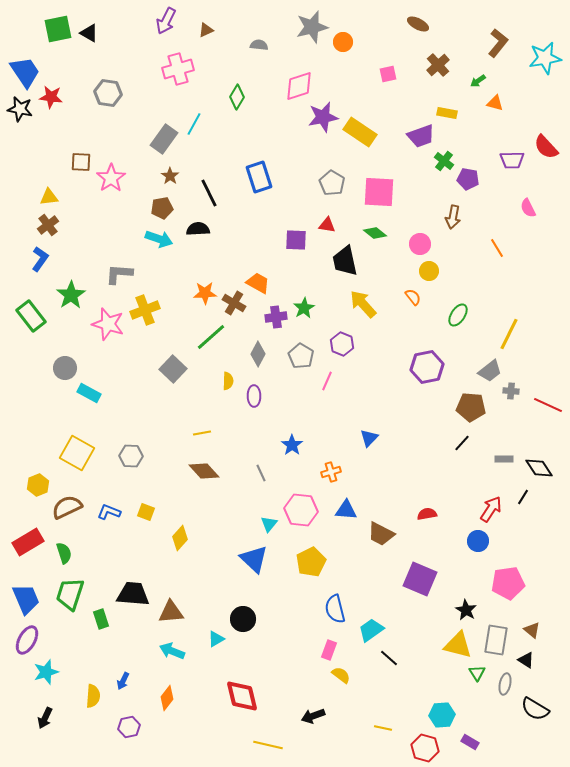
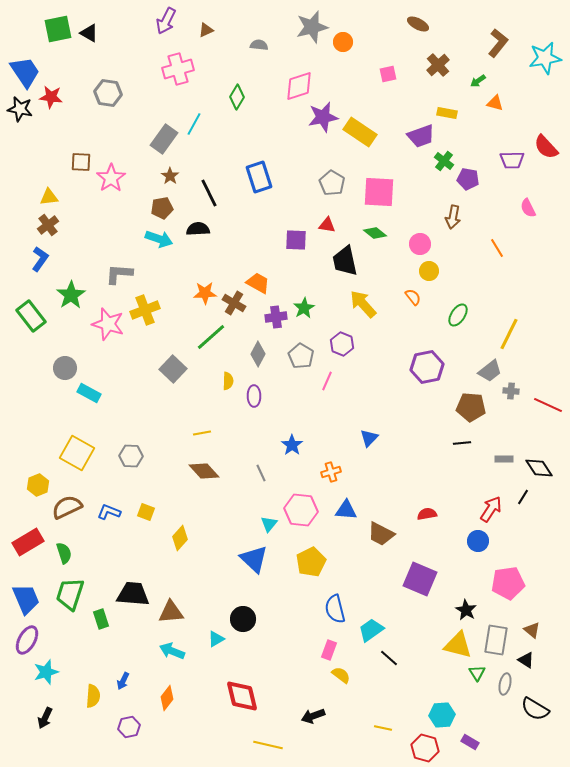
black line at (462, 443): rotated 42 degrees clockwise
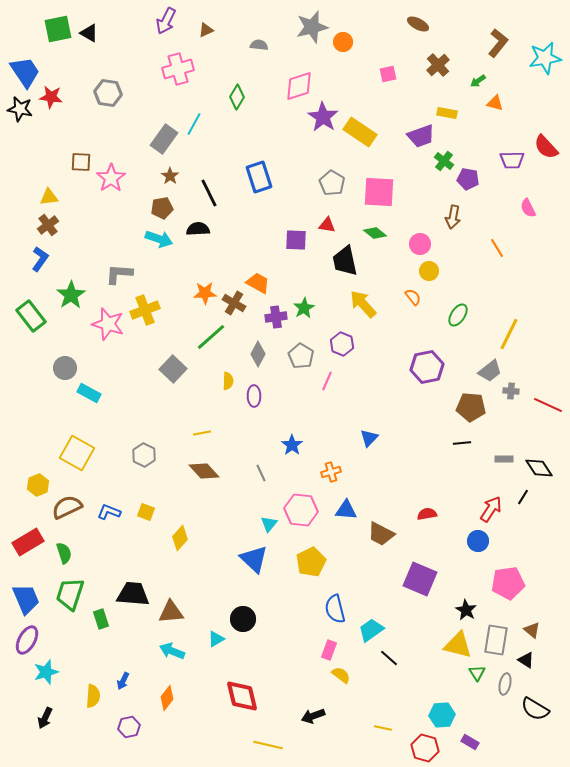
purple star at (323, 117): rotated 28 degrees counterclockwise
gray hexagon at (131, 456): moved 13 px right, 1 px up; rotated 25 degrees clockwise
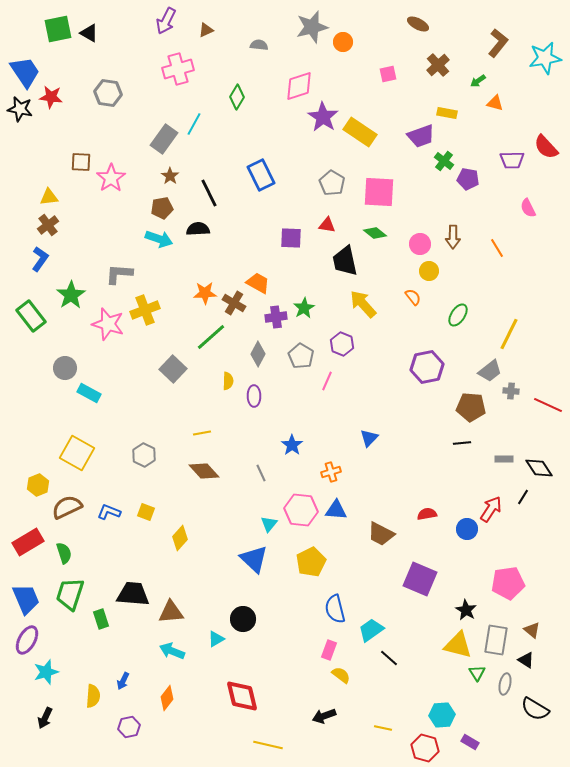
blue rectangle at (259, 177): moved 2 px right, 2 px up; rotated 8 degrees counterclockwise
brown arrow at (453, 217): moved 20 px down; rotated 10 degrees counterclockwise
purple square at (296, 240): moved 5 px left, 2 px up
blue triangle at (346, 510): moved 10 px left
blue circle at (478, 541): moved 11 px left, 12 px up
black arrow at (313, 716): moved 11 px right
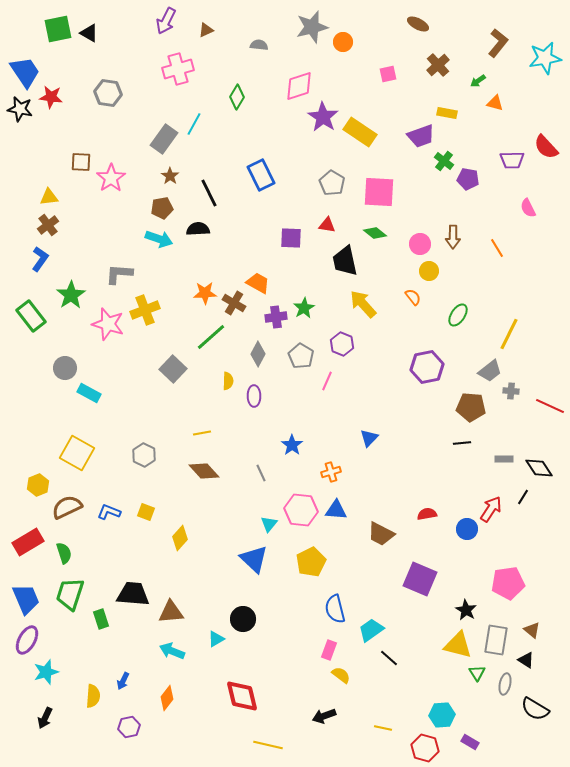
red line at (548, 405): moved 2 px right, 1 px down
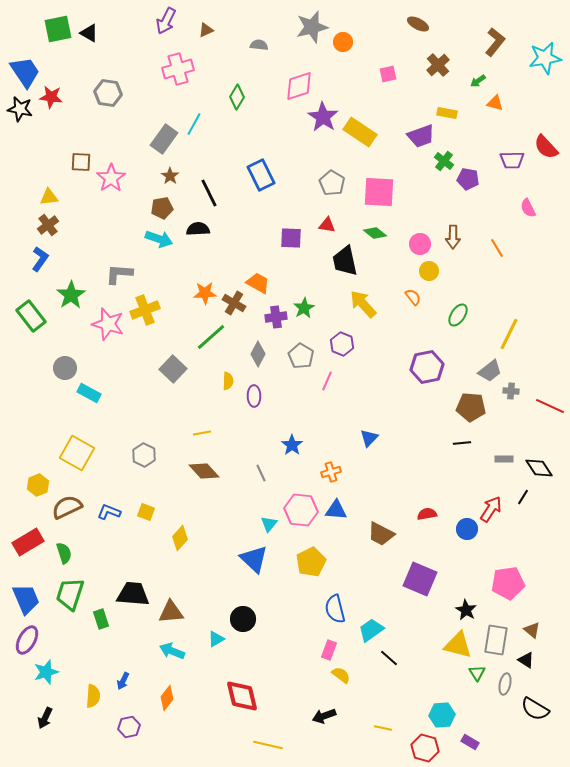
brown L-shape at (498, 43): moved 3 px left, 1 px up
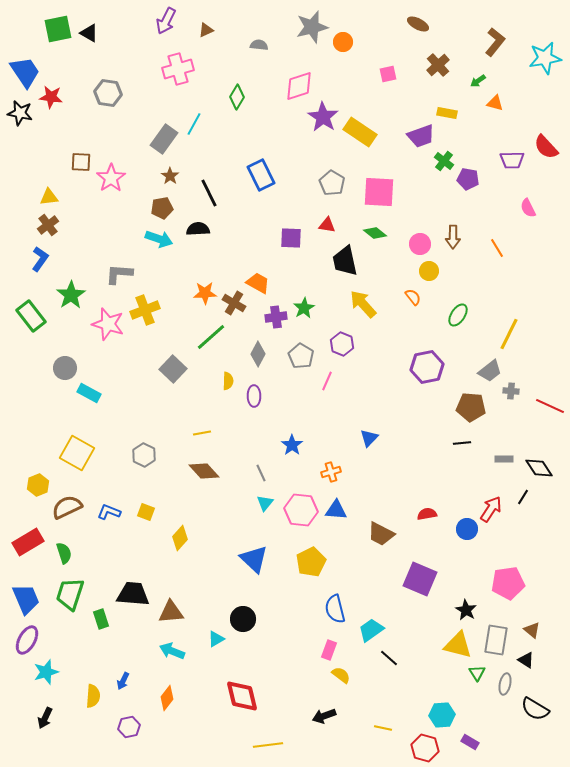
black star at (20, 109): moved 4 px down
cyan triangle at (269, 524): moved 4 px left, 21 px up
yellow line at (268, 745): rotated 20 degrees counterclockwise
